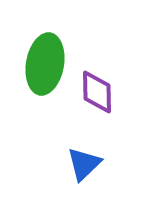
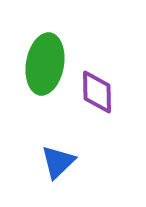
blue triangle: moved 26 px left, 2 px up
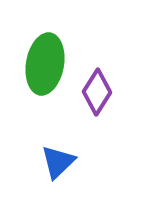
purple diamond: rotated 33 degrees clockwise
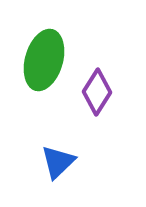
green ellipse: moved 1 px left, 4 px up; rotated 6 degrees clockwise
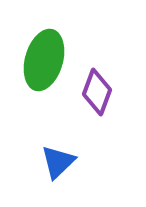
purple diamond: rotated 12 degrees counterclockwise
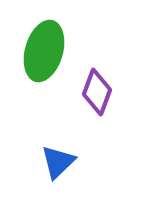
green ellipse: moved 9 px up
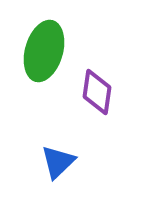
purple diamond: rotated 12 degrees counterclockwise
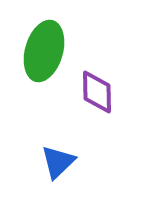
purple diamond: rotated 9 degrees counterclockwise
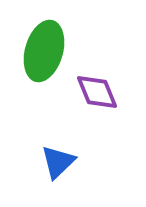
purple diamond: rotated 21 degrees counterclockwise
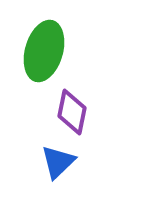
purple diamond: moved 25 px left, 20 px down; rotated 33 degrees clockwise
